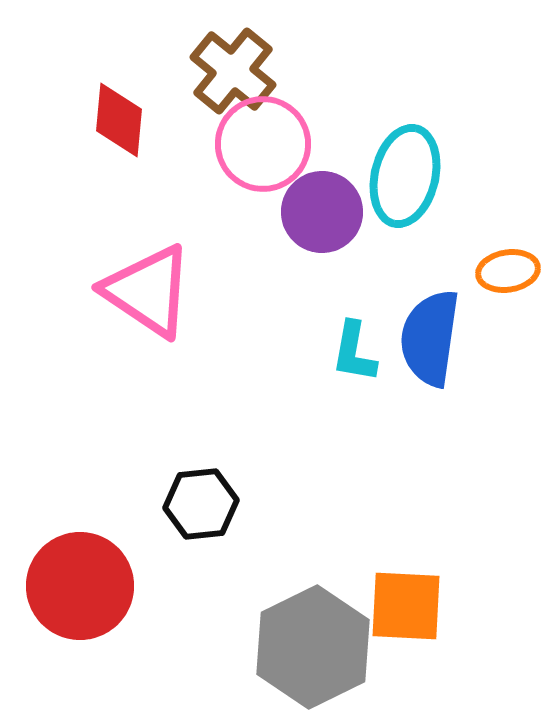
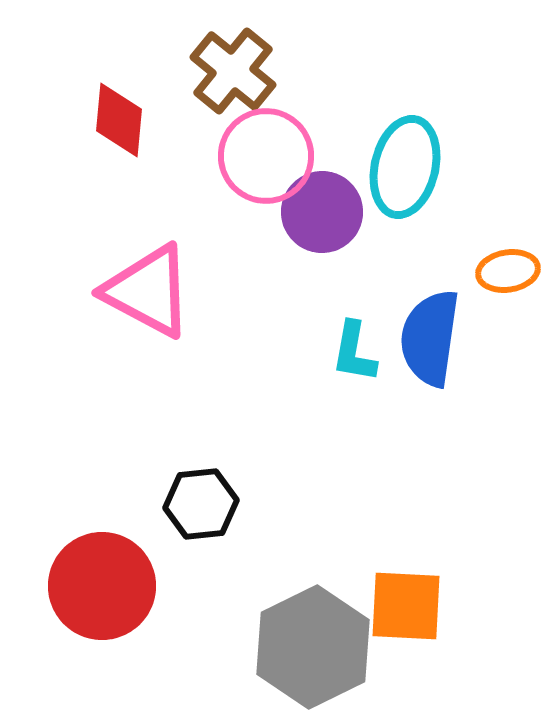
pink circle: moved 3 px right, 12 px down
cyan ellipse: moved 9 px up
pink triangle: rotated 6 degrees counterclockwise
red circle: moved 22 px right
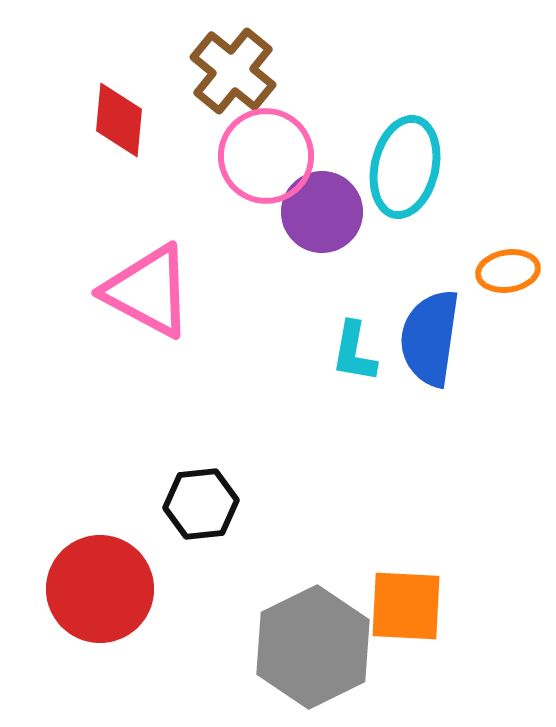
red circle: moved 2 px left, 3 px down
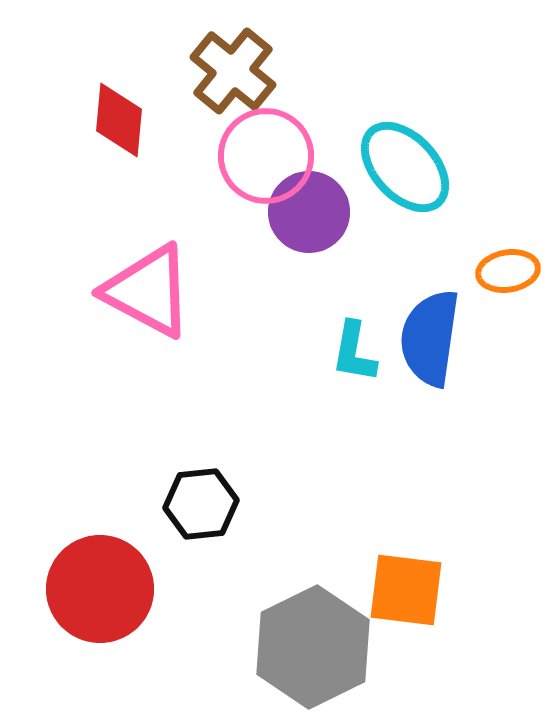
cyan ellipse: rotated 56 degrees counterclockwise
purple circle: moved 13 px left
orange square: moved 16 px up; rotated 4 degrees clockwise
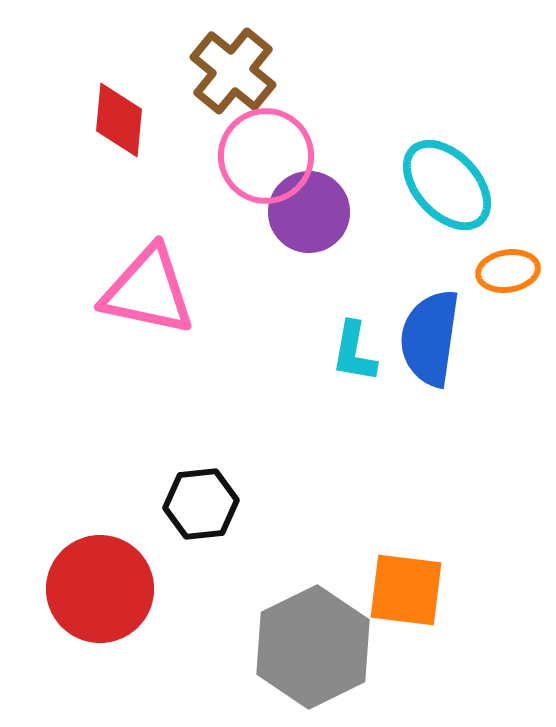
cyan ellipse: moved 42 px right, 18 px down
pink triangle: rotated 16 degrees counterclockwise
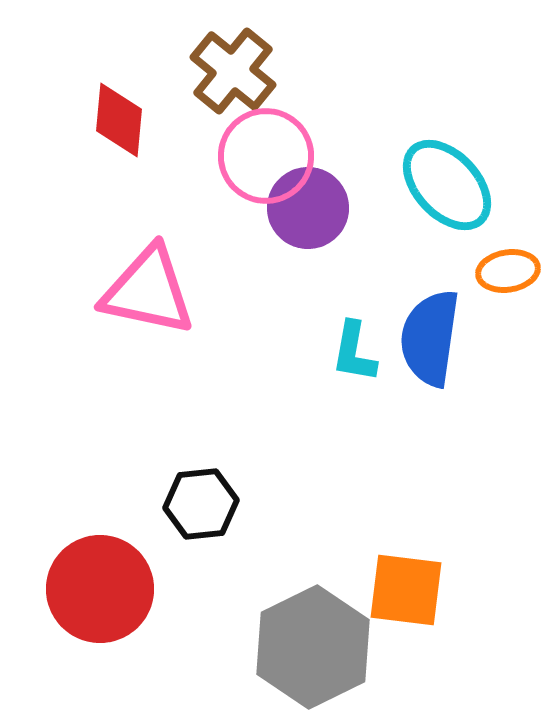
purple circle: moved 1 px left, 4 px up
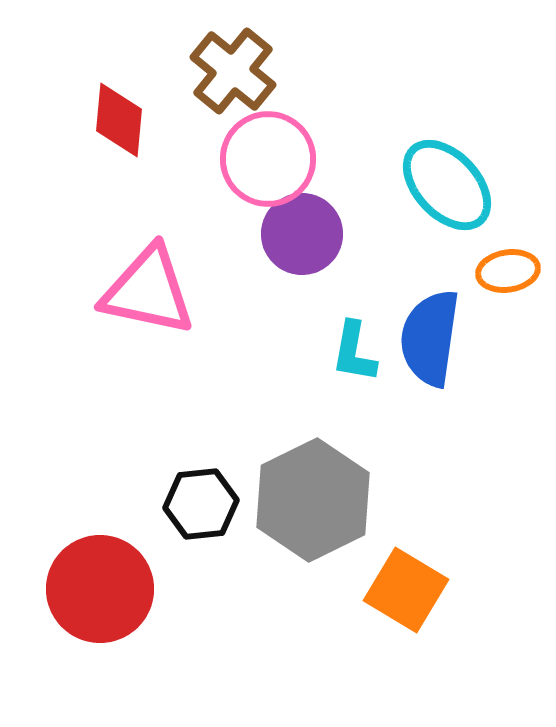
pink circle: moved 2 px right, 3 px down
purple circle: moved 6 px left, 26 px down
orange square: rotated 24 degrees clockwise
gray hexagon: moved 147 px up
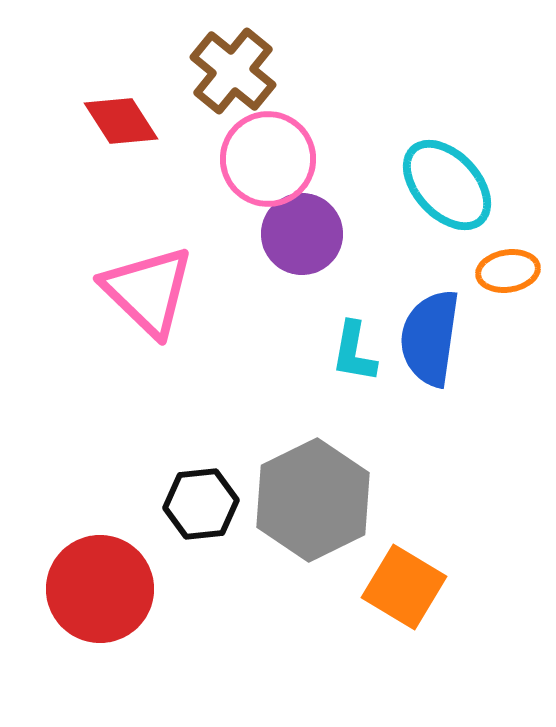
red diamond: moved 2 px right, 1 px down; rotated 38 degrees counterclockwise
pink triangle: rotated 32 degrees clockwise
orange square: moved 2 px left, 3 px up
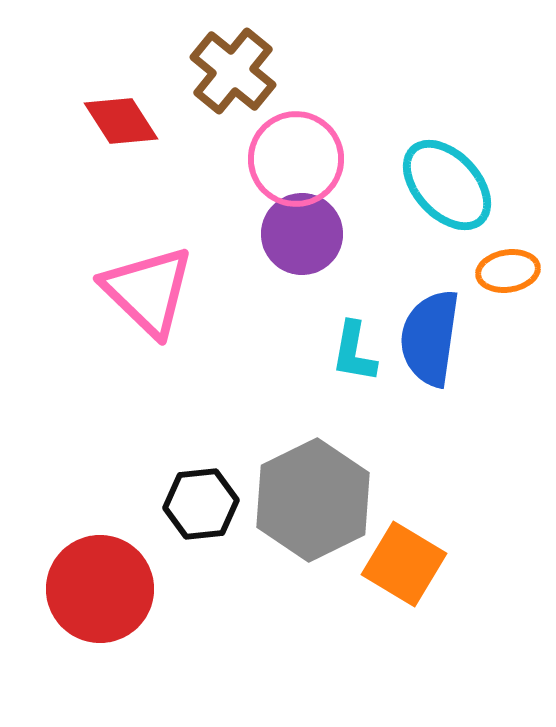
pink circle: moved 28 px right
orange square: moved 23 px up
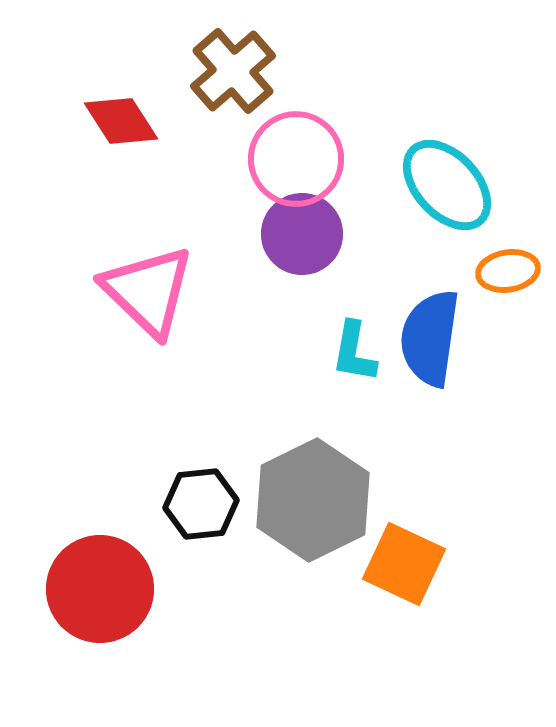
brown cross: rotated 10 degrees clockwise
orange square: rotated 6 degrees counterclockwise
